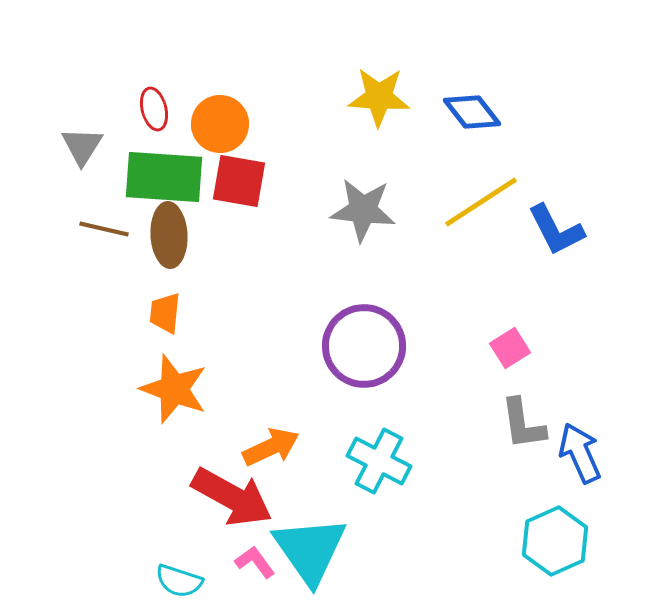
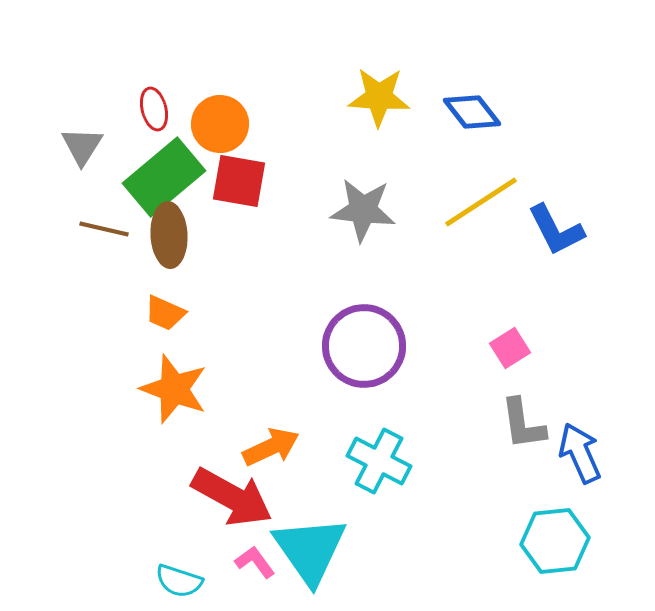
green rectangle: rotated 44 degrees counterclockwise
orange trapezoid: rotated 72 degrees counterclockwise
cyan hexagon: rotated 18 degrees clockwise
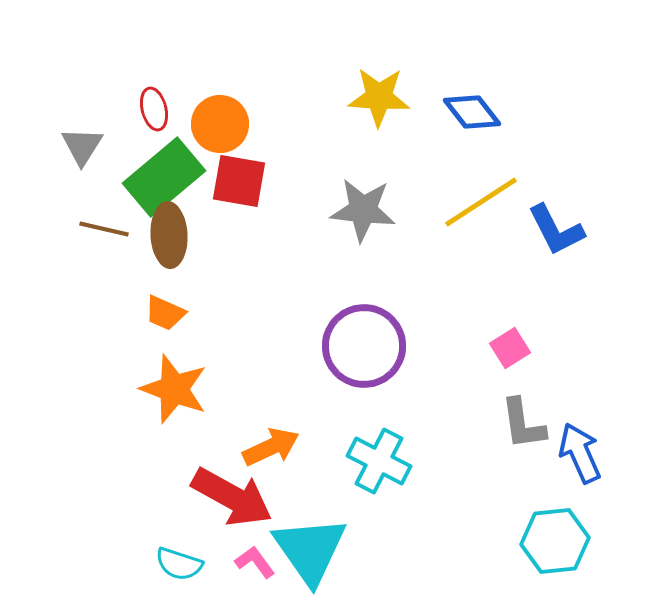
cyan semicircle: moved 17 px up
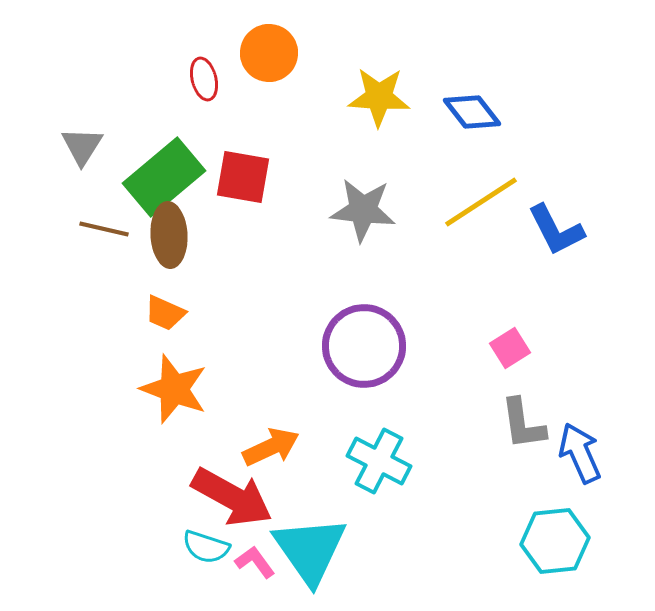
red ellipse: moved 50 px right, 30 px up
orange circle: moved 49 px right, 71 px up
red square: moved 4 px right, 4 px up
cyan semicircle: moved 27 px right, 17 px up
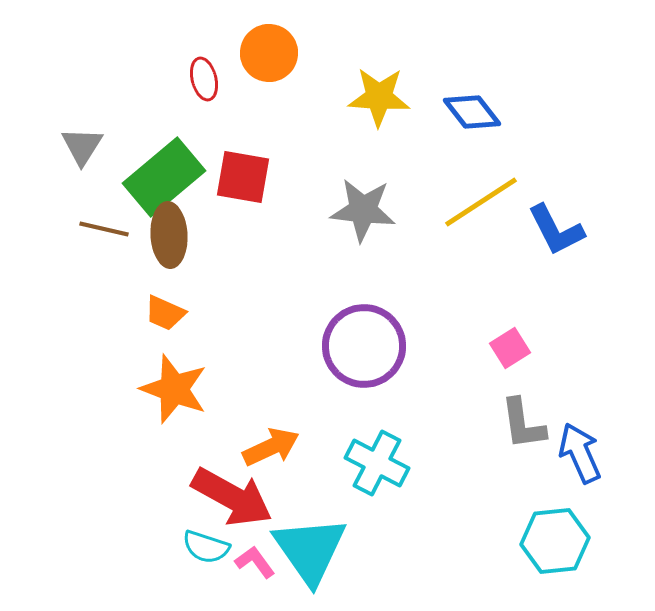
cyan cross: moved 2 px left, 2 px down
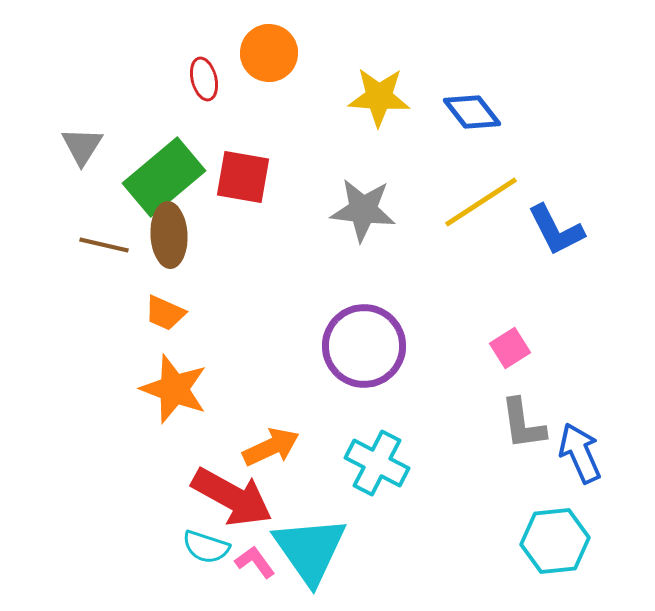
brown line: moved 16 px down
